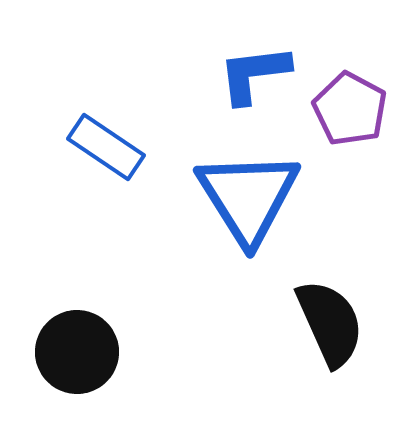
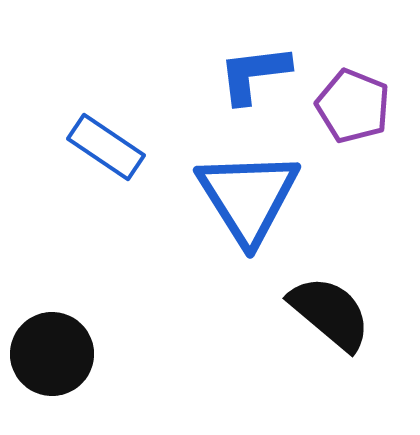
purple pentagon: moved 3 px right, 3 px up; rotated 6 degrees counterclockwise
black semicircle: moved 10 px up; rotated 26 degrees counterclockwise
black circle: moved 25 px left, 2 px down
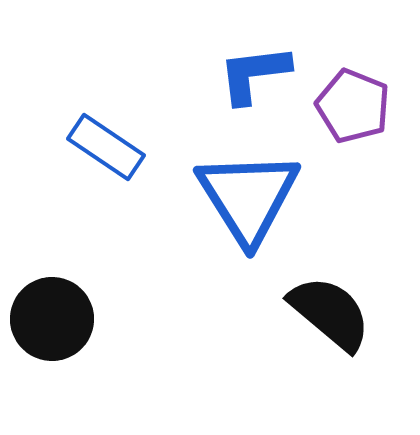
black circle: moved 35 px up
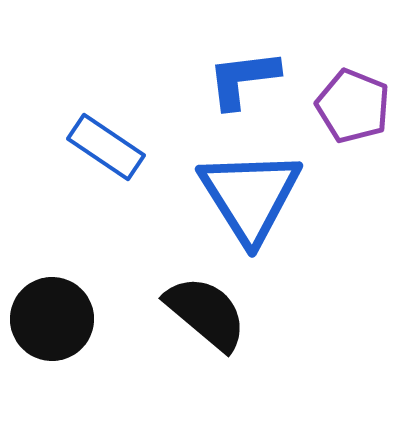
blue L-shape: moved 11 px left, 5 px down
blue triangle: moved 2 px right, 1 px up
black semicircle: moved 124 px left
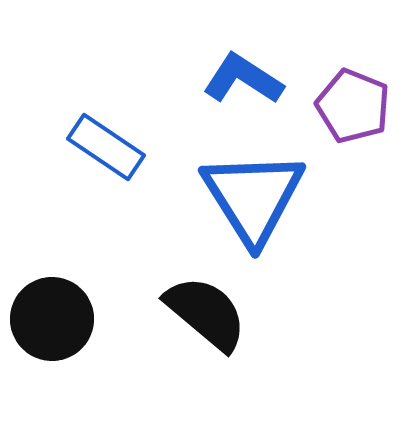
blue L-shape: rotated 40 degrees clockwise
blue triangle: moved 3 px right, 1 px down
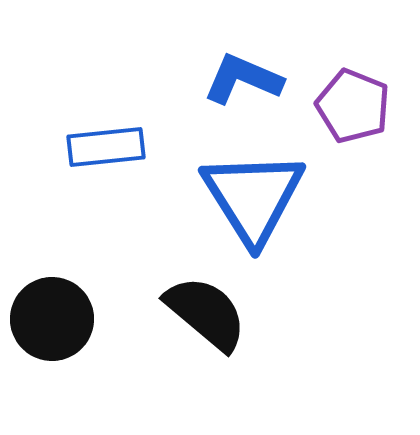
blue L-shape: rotated 10 degrees counterclockwise
blue rectangle: rotated 40 degrees counterclockwise
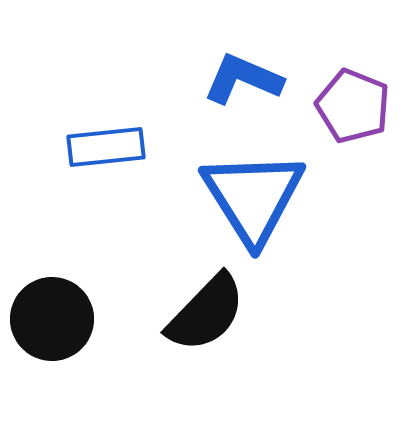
black semicircle: rotated 94 degrees clockwise
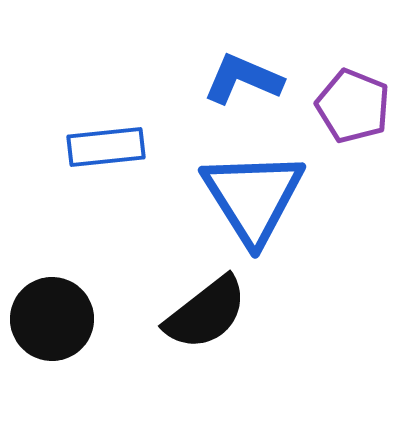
black semicircle: rotated 8 degrees clockwise
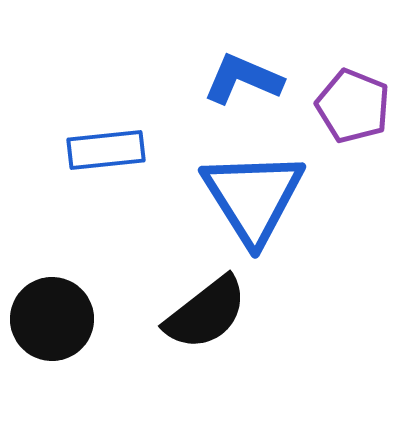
blue rectangle: moved 3 px down
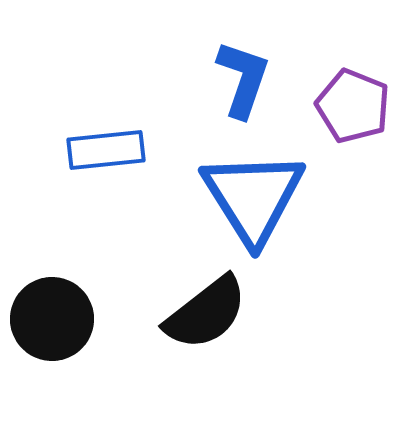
blue L-shape: rotated 86 degrees clockwise
